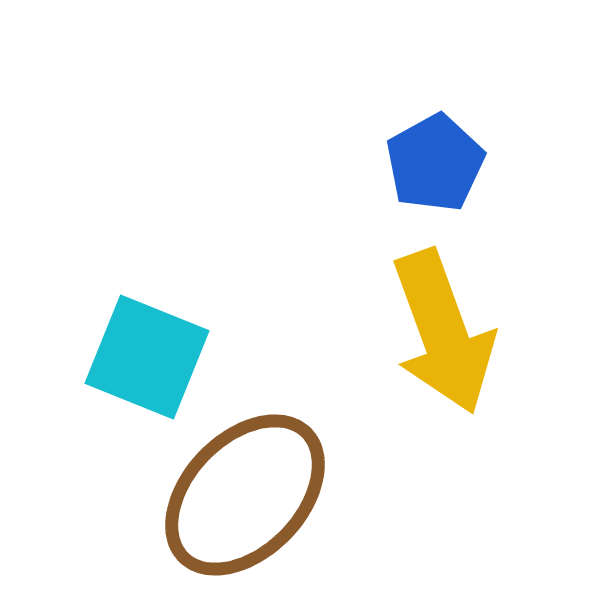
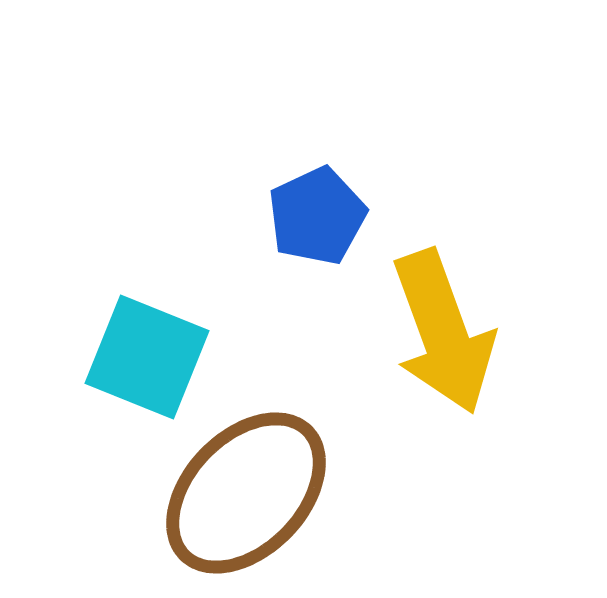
blue pentagon: moved 118 px left, 53 px down; rotated 4 degrees clockwise
brown ellipse: moved 1 px right, 2 px up
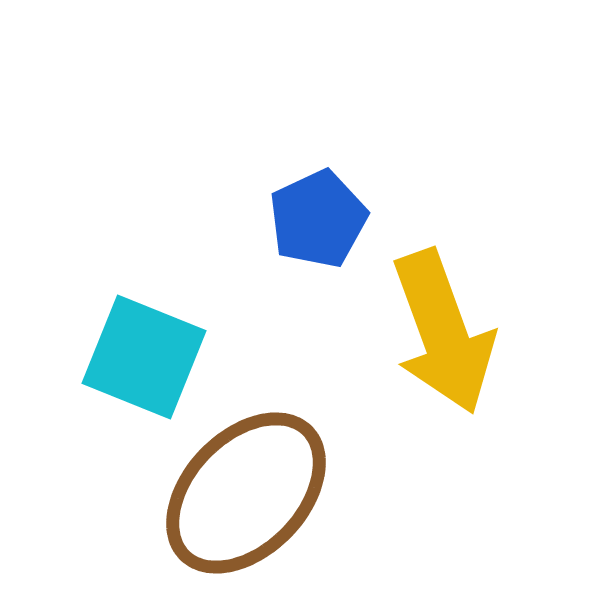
blue pentagon: moved 1 px right, 3 px down
cyan square: moved 3 px left
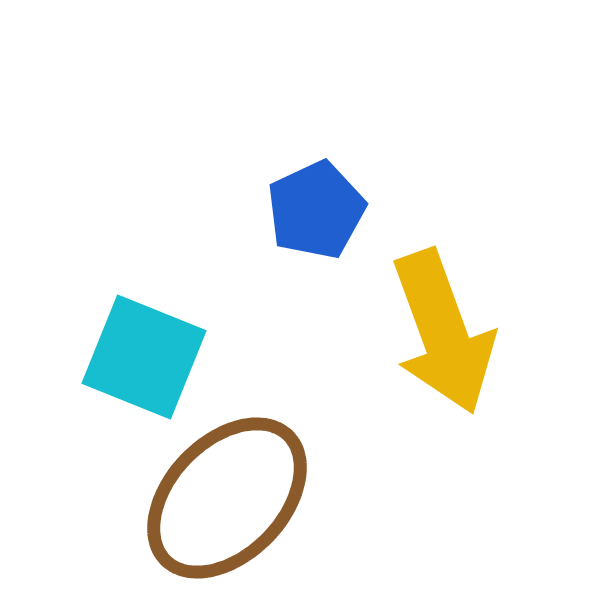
blue pentagon: moved 2 px left, 9 px up
brown ellipse: moved 19 px left, 5 px down
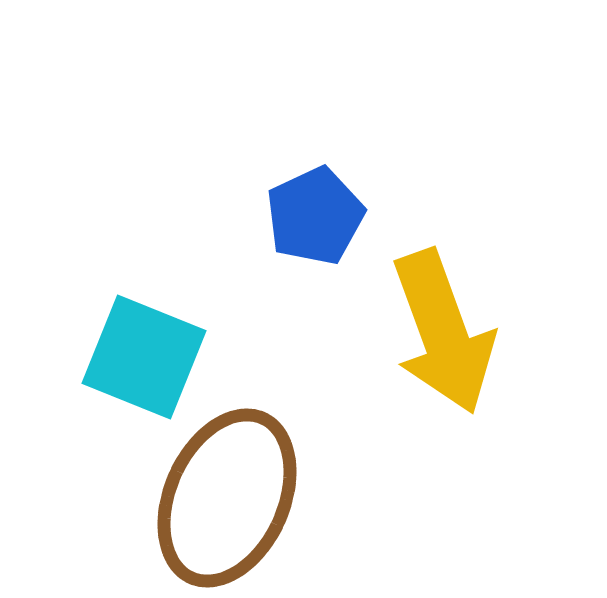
blue pentagon: moved 1 px left, 6 px down
brown ellipse: rotated 20 degrees counterclockwise
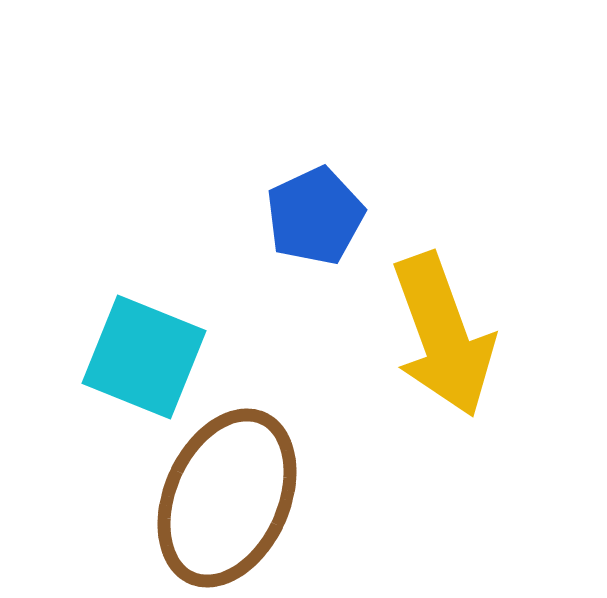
yellow arrow: moved 3 px down
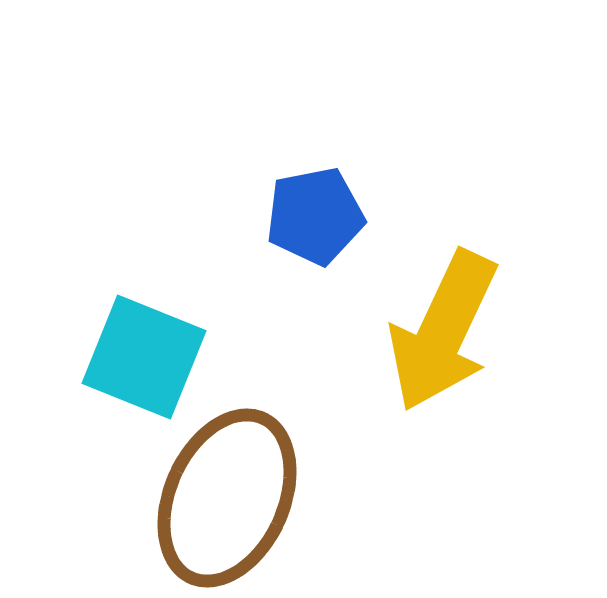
blue pentagon: rotated 14 degrees clockwise
yellow arrow: moved 4 px up; rotated 45 degrees clockwise
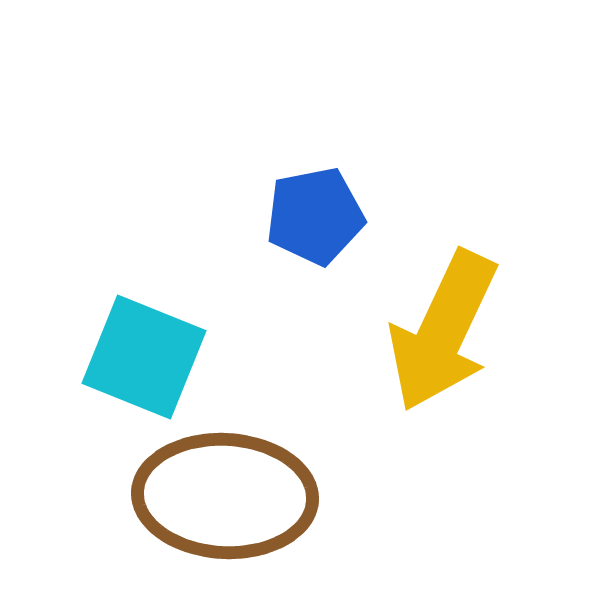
brown ellipse: moved 2 px left, 2 px up; rotated 69 degrees clockwise
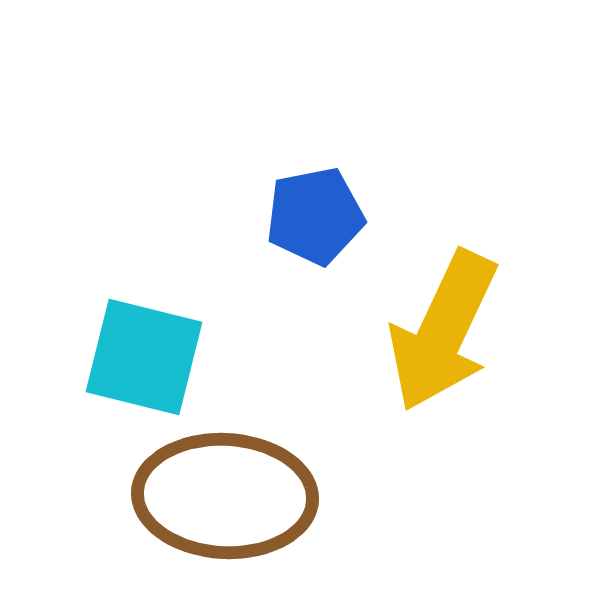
cyan square: rotated 8 degrees counterclockwise
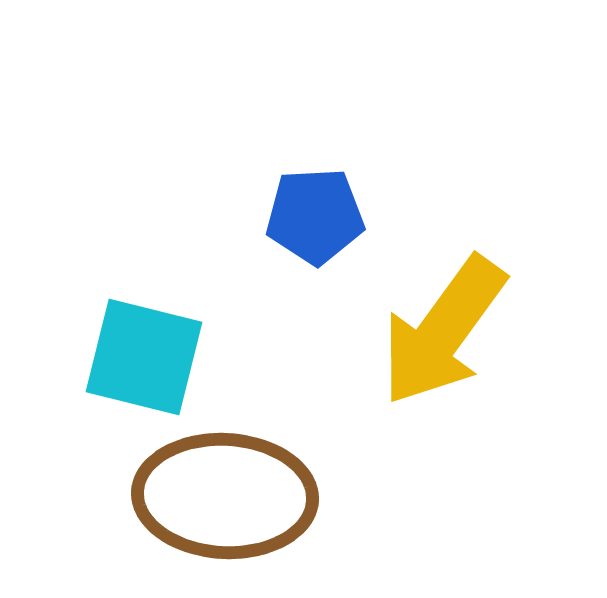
blue pentagon: rotated 8 degrees clockwise
yellow arrow: rotated 11 degrees clockwise
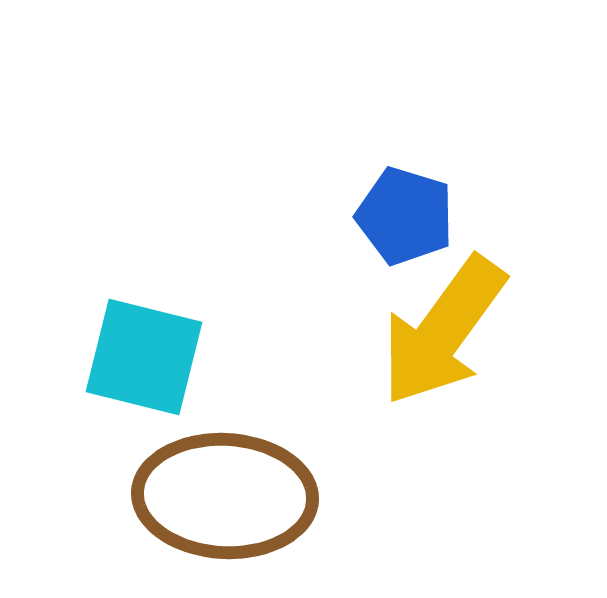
blue pentagon: moved 90 px right; rotated 20 degrees clockwise
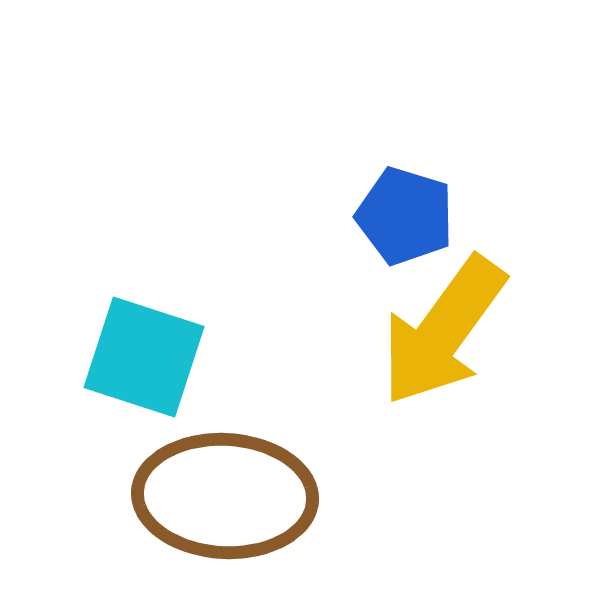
cyan square: rotated 4 degrees clockwise
